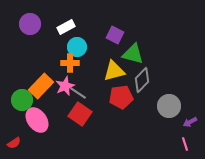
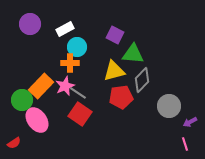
white rectangle: moved 1 px left, 2 px down
green triangle: rotated 10 degrees counterclockwise
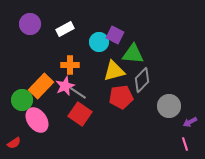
cyan circle: moved 22 px right, 5 px up
orange cross: moved 2 px down
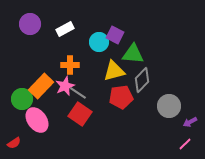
green circle: moved 1 px up
pink line: rotated 64 degrees clockwise
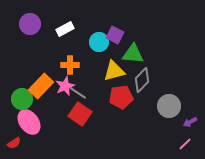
pink ellipse: moved 8 px left, 2 px down
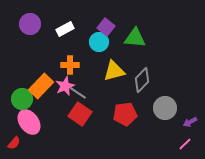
purple square: moved 9 px left, 8 px up; rotated 12 degrees clockwise
green triangle: moved 2 px right, 16 px up
red pentagon: moved 4 px right, 17 px down
gray circle: moved 4 px left, 2 px down
red semicircle: rotated 16 degrees counterclockwise
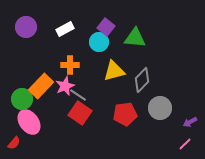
purple circle: moved 4 px left, 3 px down
gray line: moved 2 px down
gray circle: moved 5 px left
red square: moved 1 px up
